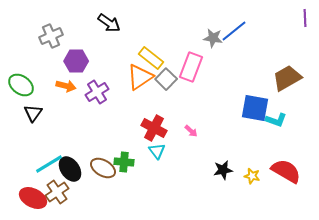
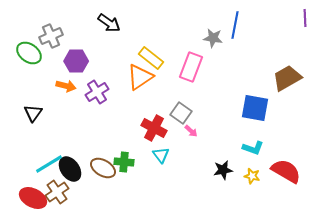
blue line: moved 1 px right, 6 px up; rotated 40 degrees counterclockwise
gray square: moved 15 px right, 34 px down; rotated 10 degrees counterclockwise
green ellipse: moved 8 px right, 32 px up
cyan L-shape: moved 23 px left, 28 px down
cyan triangle: moved 4 px right, 4 px down
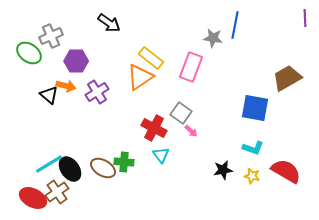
black triangle: moved 16 px right, 18 px up; rotated 24 degrees counterclockwise
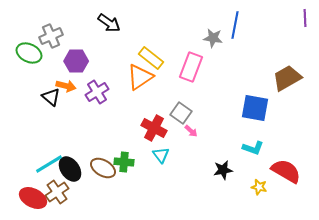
green ellipse: rotated 10 degrees counterclockwise
black triangle: moved 2 px right, 2 px down
yellow star: moved 7 px right, 11 px down
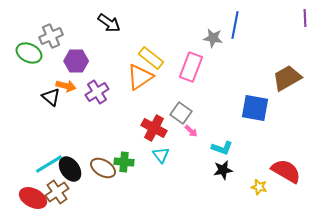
cyan L-shape: moved 31 px left
